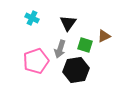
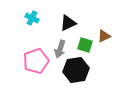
black triangle: rotated 30 degrees clockwise
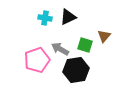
cyan cross: moved 13 px right; rotated 16 degrees counterclockwise
black triangle: moved 6 px up
brown triangle: rotated 24 degrees counterclockwise
gray arrow: rotated 102 degrees clockwise
pink pentagon: moved 1 px right, 1 px up
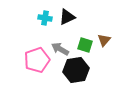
black triangle: moved 1 px left
brown triangle: moved 4 px down
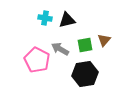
black triangle: moved 3 px down; rotated 12 degrees clockwise
green square: rotated 28 degrees counterclockwise
pink pentagon: rotated 25 degrees counterclockwise
black hexagon: moved 9 px right, 4 px down
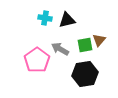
brown triangle: moved 5 px left
pink pentagon: rotated 10 degrees clockwise
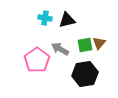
brown triangle: moved 3 px down
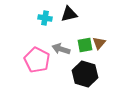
black triangle: moved 2 px right, 6 px up
gray arrow: moved 1 px right; rotated 12 degrees counterclockwise
pink pentagon: rotated 10 degrees counterclockwise
black hexagon: rotated 25 degrees clockwise
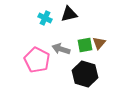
cyan cross: rotated 16 degrees clockwise
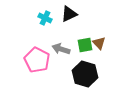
black triangle: rotated 12 degrees counterclockwise
brown triangle: rotated 24 degrees counterclockwise
